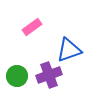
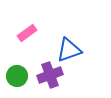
pink rectangle: moved 5 px left, 6 px down
purple cross: moved 1 px right
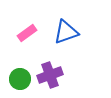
blue triangle: moved 3 px left, 18 px up
green circle: moved 3 px right, 3 px down
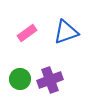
purple cross: moved 5 px down
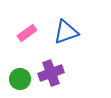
purple cross: moved 1 px right, 7 px up
